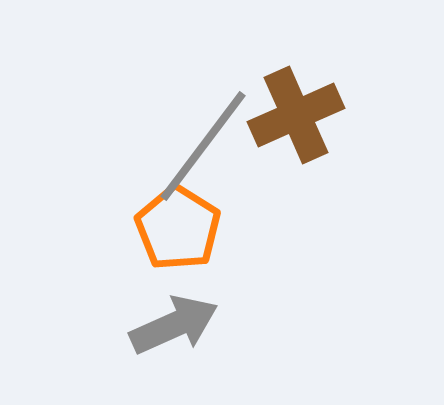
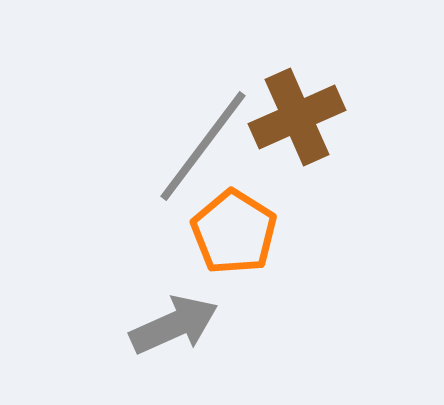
brown cross: moved 1 px right, 2 px down
orange pentagon: moved 56 px right, 4 px down
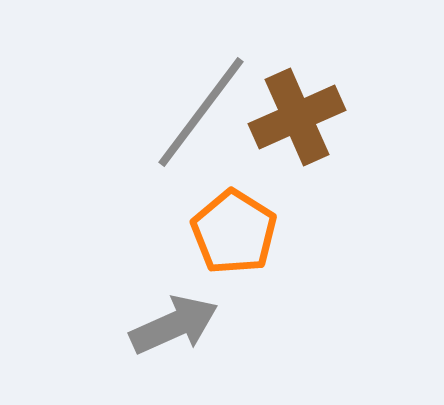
gray line: moved 2 px left, 34 px up
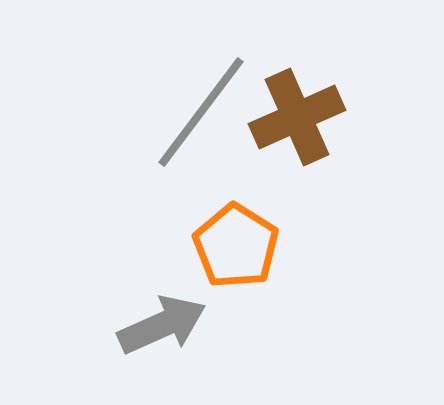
orange pentagon: moved 2 px right, 14 px down
gray arrow: moved 12 px left
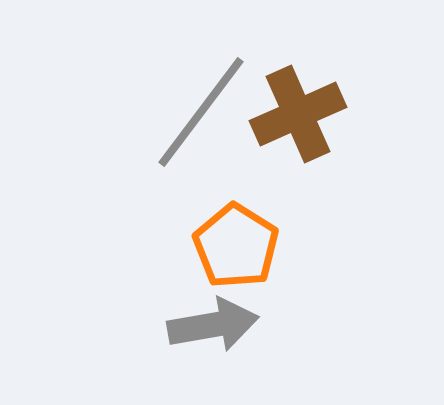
brown cross: moved 1 px right, 3 px up
gray arrow: moved 51 px right; rotated 14 degrees clockwise
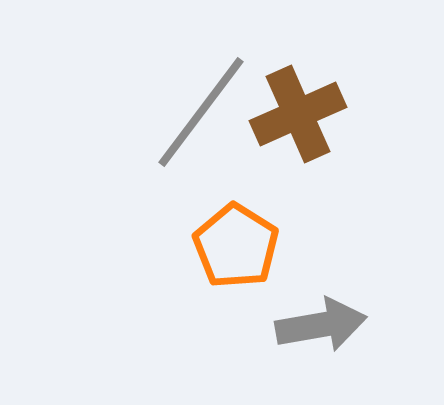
gray arrow: moved 108 px right
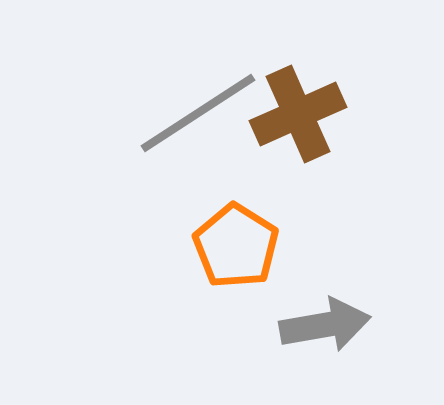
gray line: moved 3 px left, 1 px down; rotated 20 degrees clockwise
gray arrow: moved 4 px right
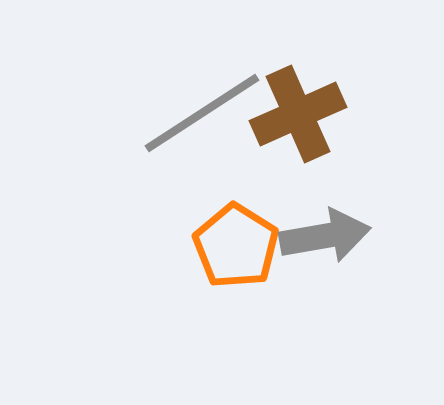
gray line: moved 4 px right
gray arrow: moved 89 px up
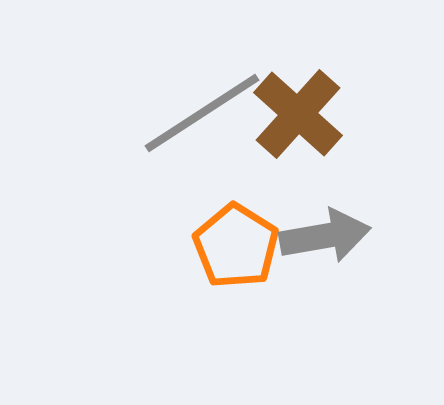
brown cross: rotated 24 degrees counterclockwise
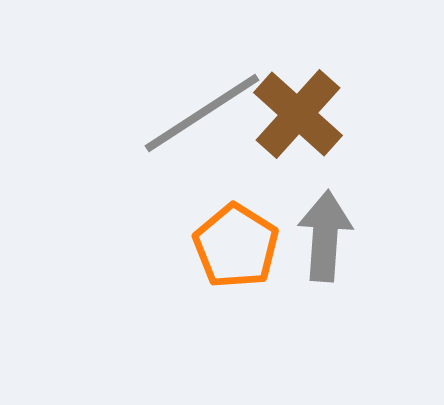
gray arrow: rotated 76 degrees counterclockwise
